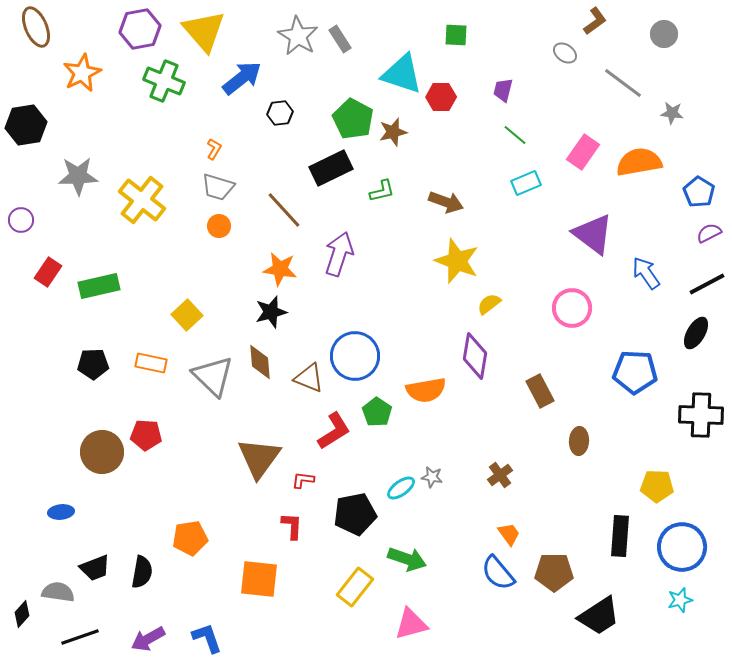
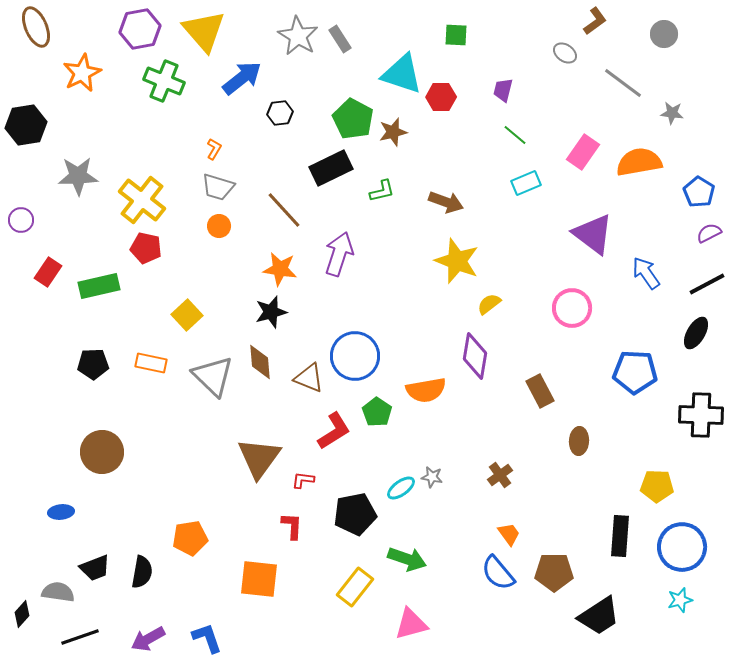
red pentagon at (146, 435): moved 187 px up; rotated 8 degrees clockwise
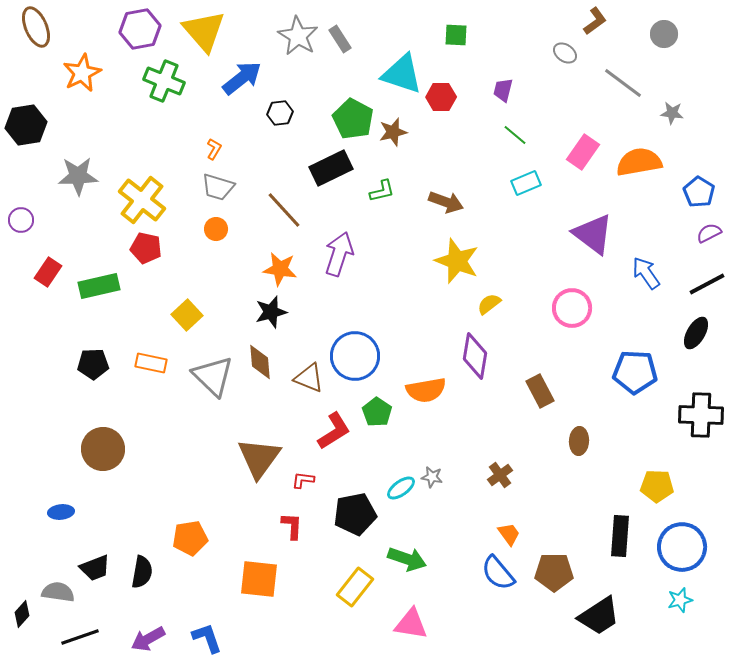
orange circle at (219, 226): moved 3 px left, 3 px down
brown circle at (102, 452): moved 1 px right, 3 px up
pink triangle at (411, 624): rotated 24 degrees clockwise
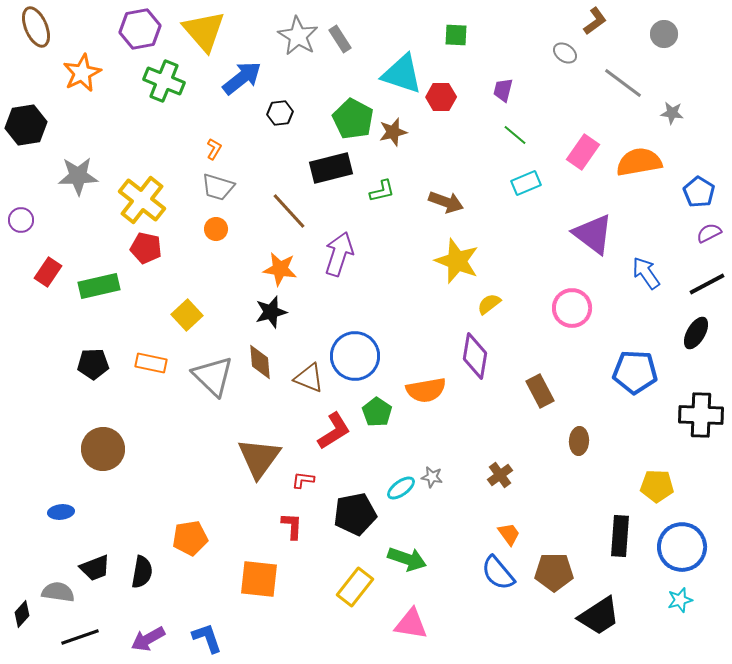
black rectangle at (331, 168): rotated 12 degrees clockwise
brown line at (284, 210): moved 5 px right, 1 px down
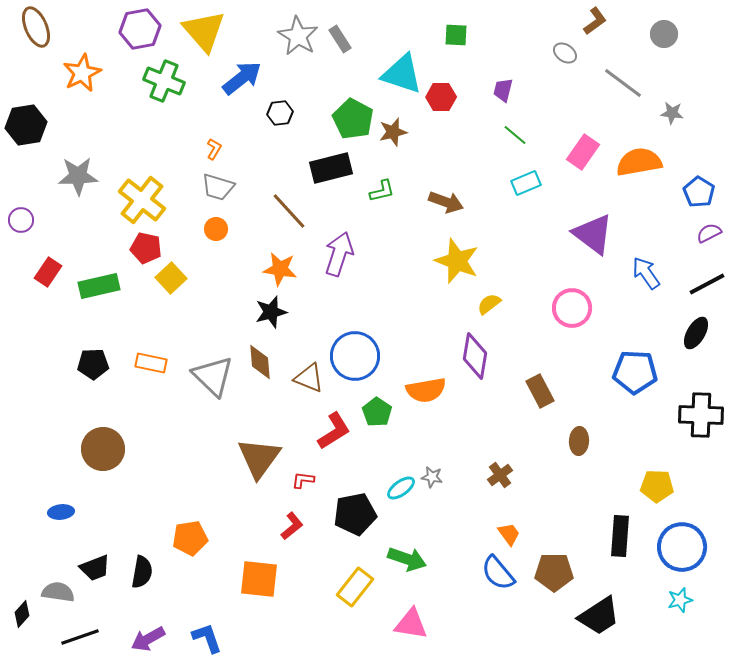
yellow square at (187, 315): moved 16 px left, 37 px up
red L-shape at (292, 526): rotated 48 degrees clockwise
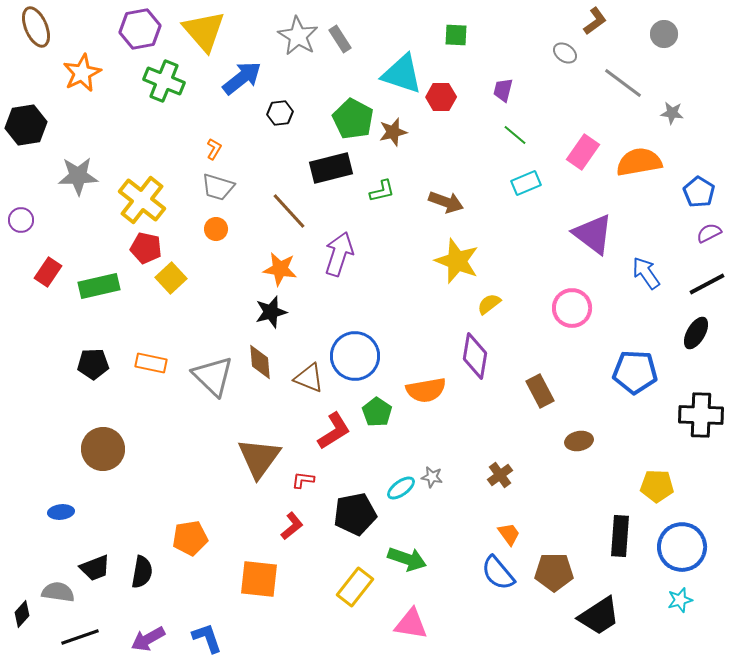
brown ellipse at (579, 441): rotated 76 degrees clockwise
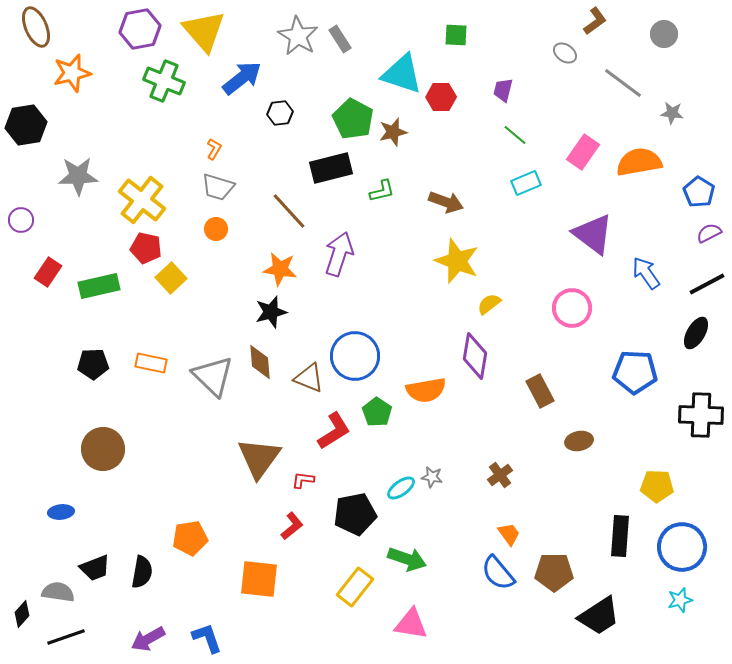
orange star at (82, 73): moved 10 px left; rotated 12 degrees clockwise
black line at (80, 637): moved 14 px left
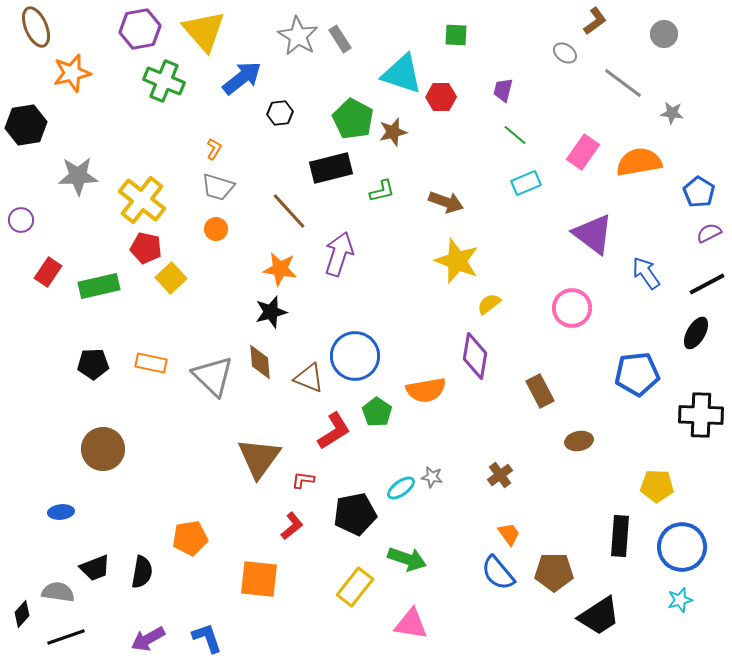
blue pentagon at (635, 372): moved 2 px right, 2 px down; rotated 9 degrees counterclockwise
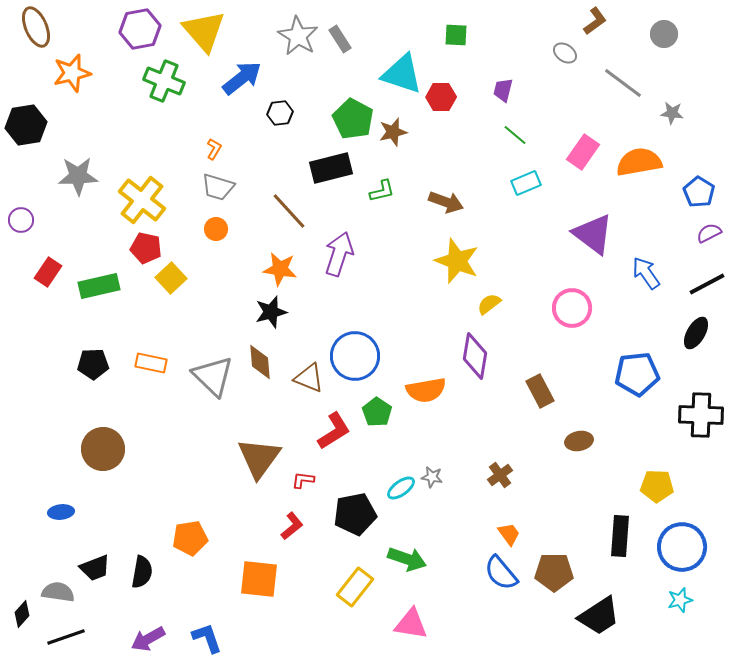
blue semicircle at (498, 573): moved 3 px right
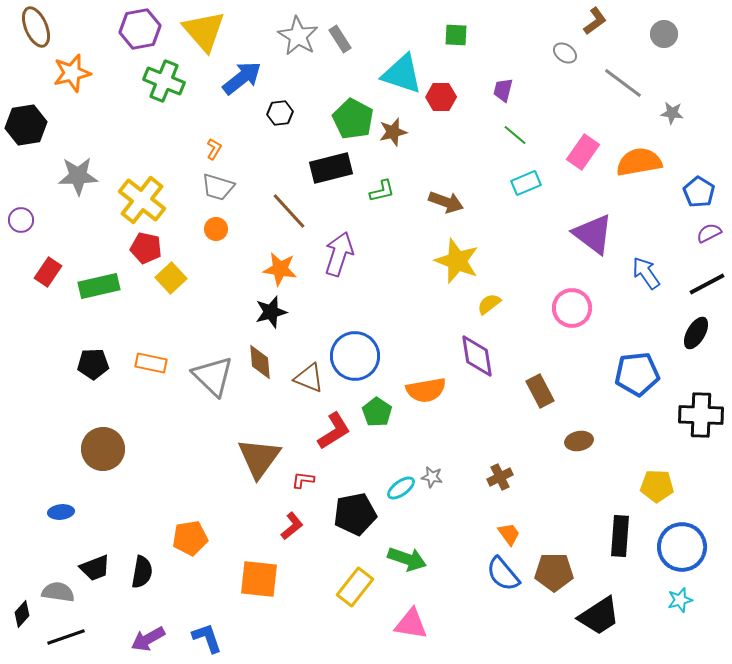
purple diamond at (475, 356): moved 2 px right; rotated 18 degrees counterclockwise
brown cross at (500, 475): moved 2 px down; rotated 10 degrees clockwise
blue semicircle at (501, 573): moved 2 px right, 1 px down
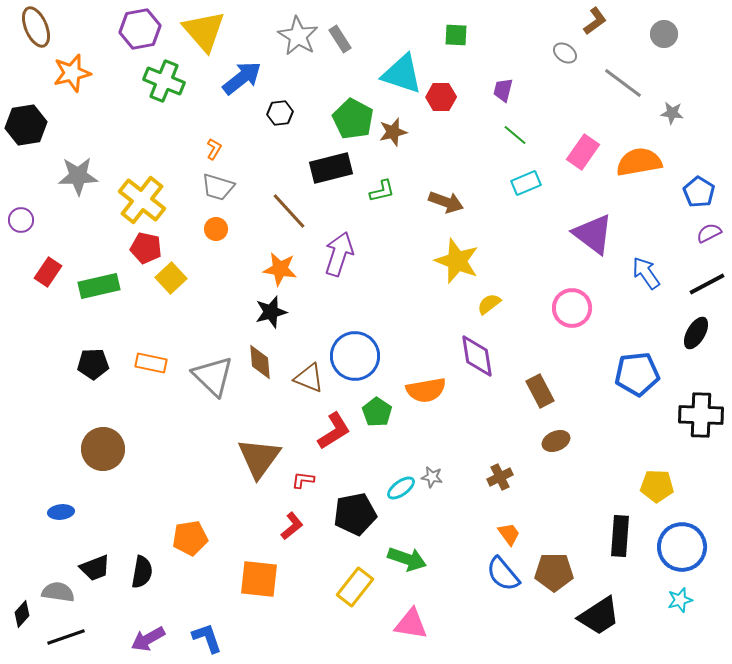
brown ellipse at (579, 441): moved 23 px left; rotated 12 degrees counterclockwise
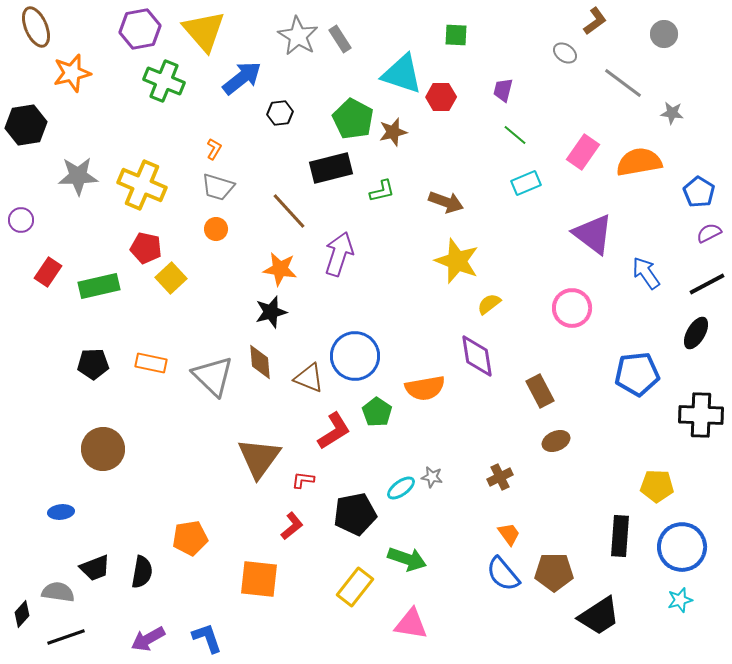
yellow cross at (142, 200): moved 15 px up; rotated 15 degrees counterclockwise
orange semicircle at (426, 390): moved 1 px left, 2 px up
